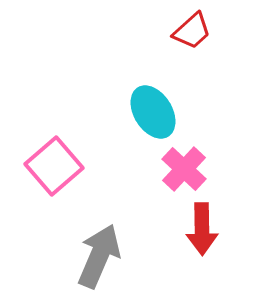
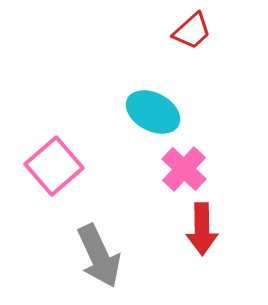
cyan ellipse: rotated 30 degrees counterclockwise
gray arrow: rotated 132 degrees clockwise
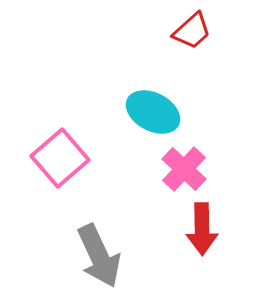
pink square: moved 6 px right, 8 px up
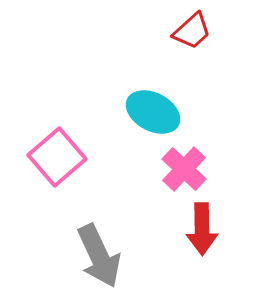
pink square: moved 3 px left, 1 px up
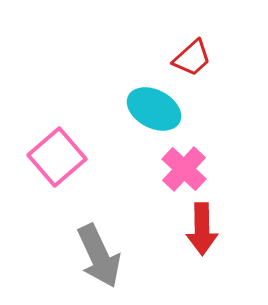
red trapezoid: moved 27 px down
cyan ellipse: moved 1 px right, 3 px up
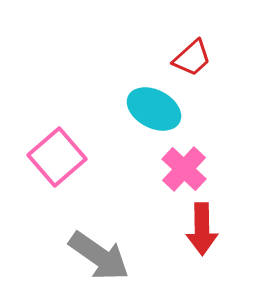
gray arrow: rotated 30 degrees counterclockwise
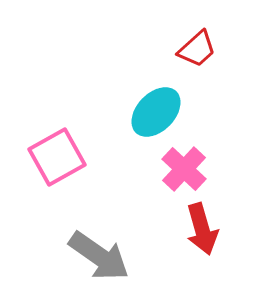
red trapezoid: moved 5 px right, 9 px up
cyan ellipse: moved 2 px right, 3 px down; rotated 74 degrees counterclockwise
pink square: rotated 12 degrees clockwise
red arrow: rotated 15 degrees counterclockwise
